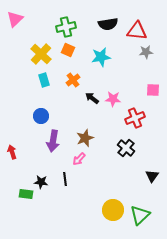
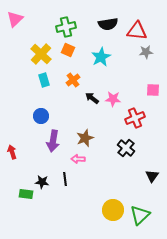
cyan star: rotated 18 degrees counterclockwise
pink arrow: moved 1 px left; rotated 48 degrees clockwise
black star: moved 1 px right
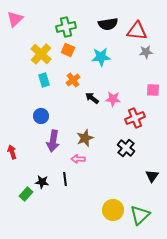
cyan star: rotated 24 degrees clockwise
green rectangle: rotated 56 degrees counterclockwise
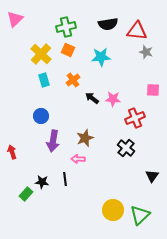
gray star: rotated 24 degrees clockwise
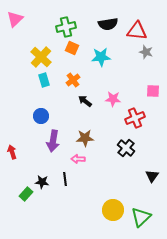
orange square: moved 4 px right, 2 px up
yellow cross: moved 3 px down
pink square: moved 1 px down
black arrow: moved 7 px left, 3 px down
brown star: rotated 18 degrees clockwise
green triangle: moved 1 px right, 2 px down
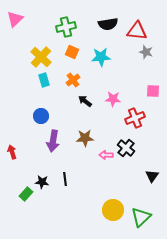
orange square: moved 4 px down
pink arrow: moved 28 px right, 4 px up
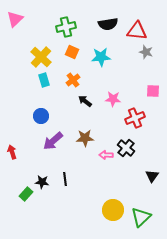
purple arrow: rotated 40 degrees clockwise
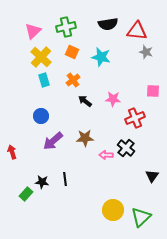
pink triangle: moved 18 px right, 12 px down
cyan star: rotated 18 degrees clockwise
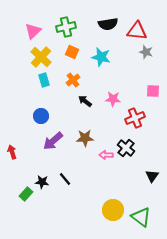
black line: rotated 32 degrees counterclockwise
green triangle: rotated 40 degrees counterclockwise
